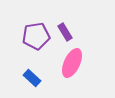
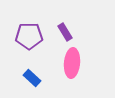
purple pentagon: moved 7 px left; rotated 8 degrees clockwise
pink ellipse: rotated 20 degrees counterclockwise
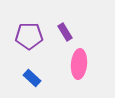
pink ellipse: moved 7 px right, 1 px down
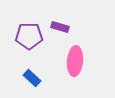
purple rectangle: moved 5 px left, 5 px up; rotated 42 degrees counterclockwise
pink ellipse: moved 4 px left, 3 px up
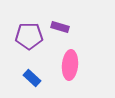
pink ellipse: moved 5 px left, 4 px down
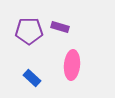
purple pentagon: moved 5 px up
pink ellipse: moved 2 px right
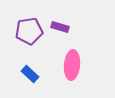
purple pentagon: rotated 8 degrees counterclockwise
blue rectangle: moved 2 px left, 4 px up
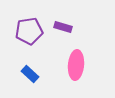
purple rectangle: moved 3 px right
pink ellipse: moved 4 px right
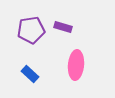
purple pentagon: moved 2 px right, 1 px up
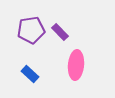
purple rectangle: moved 3 px left, 5 px down; rotated 30 degrees clockwise
